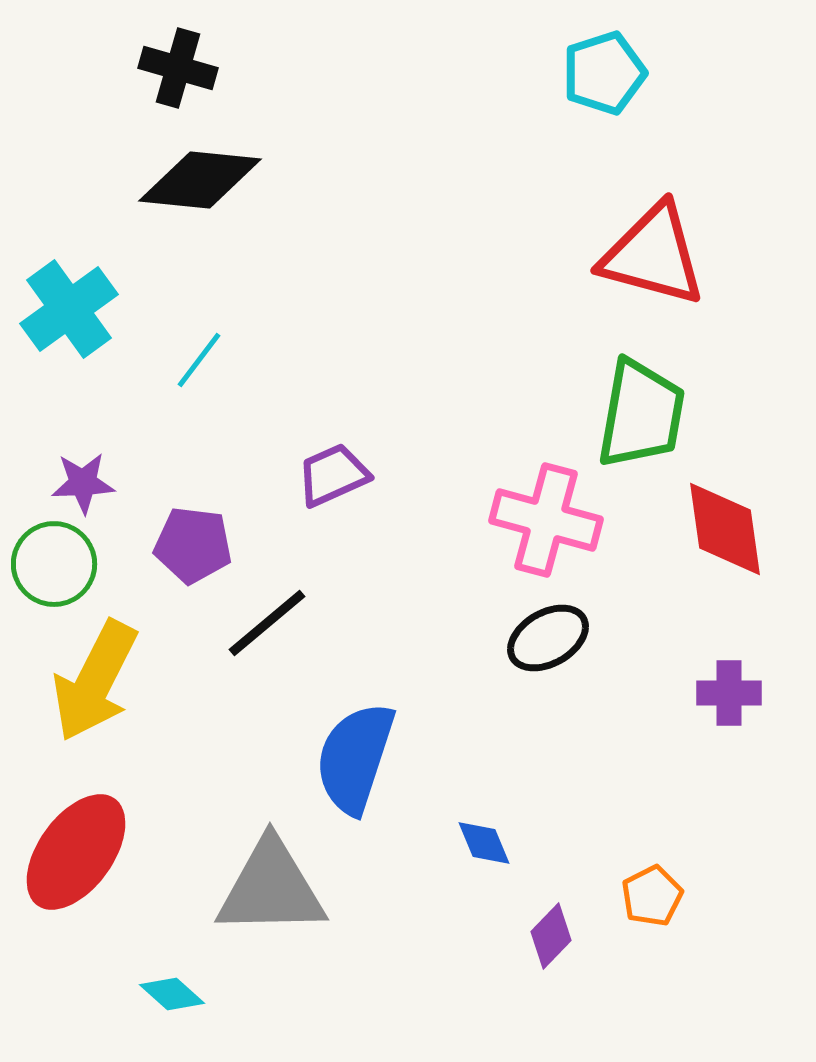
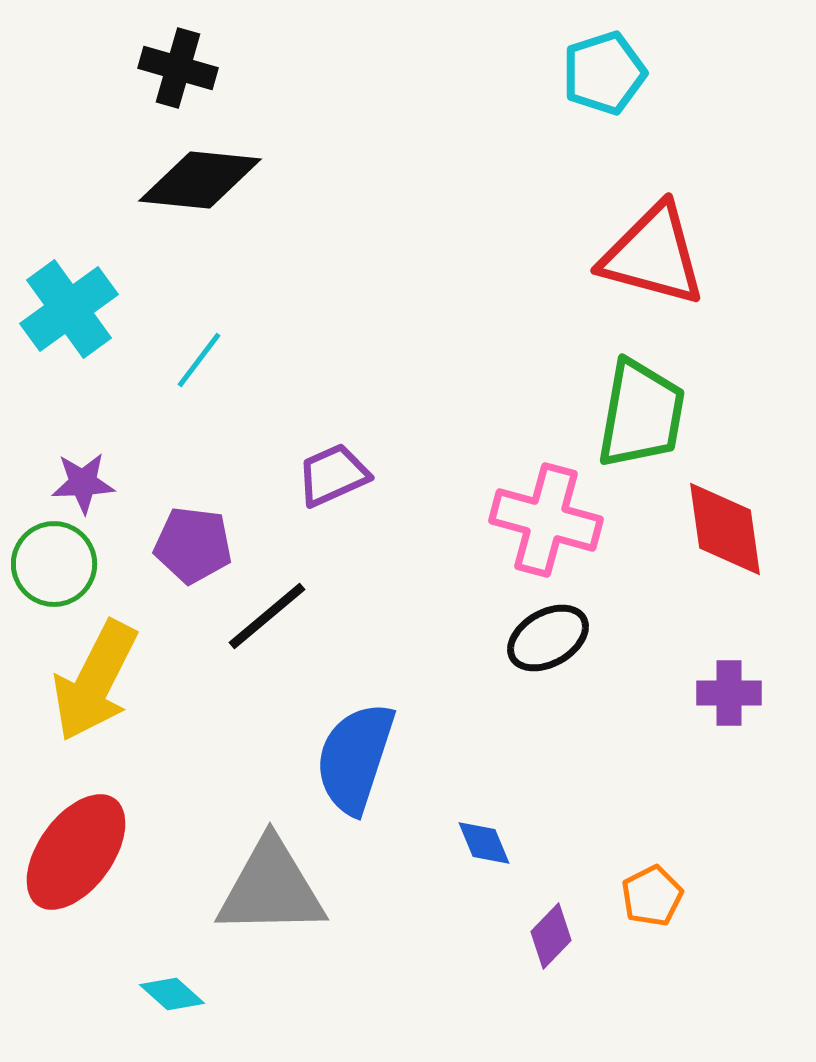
black line: moved 7 px up
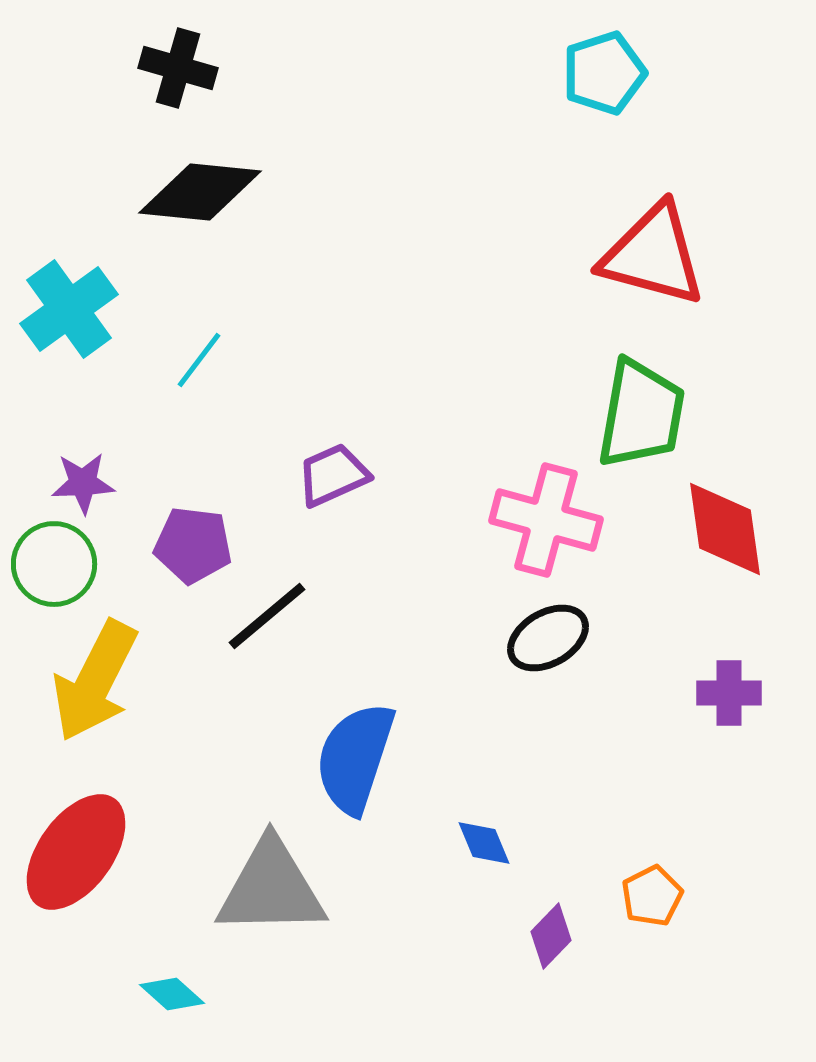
black diamond: moved 12 px down
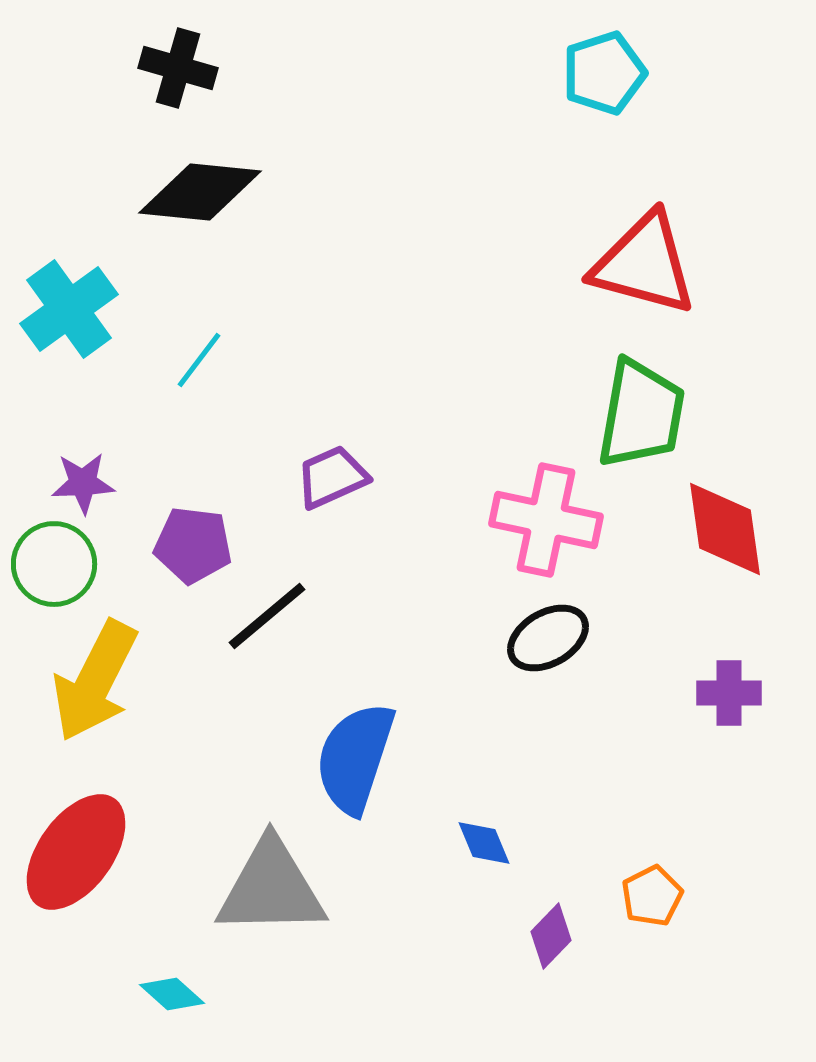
red triangle: moved 9 px left, 9 px down
purple trapezoid: moved 1 px left, 2 px down
pink cross: rotated 3 degrees counterclockwise
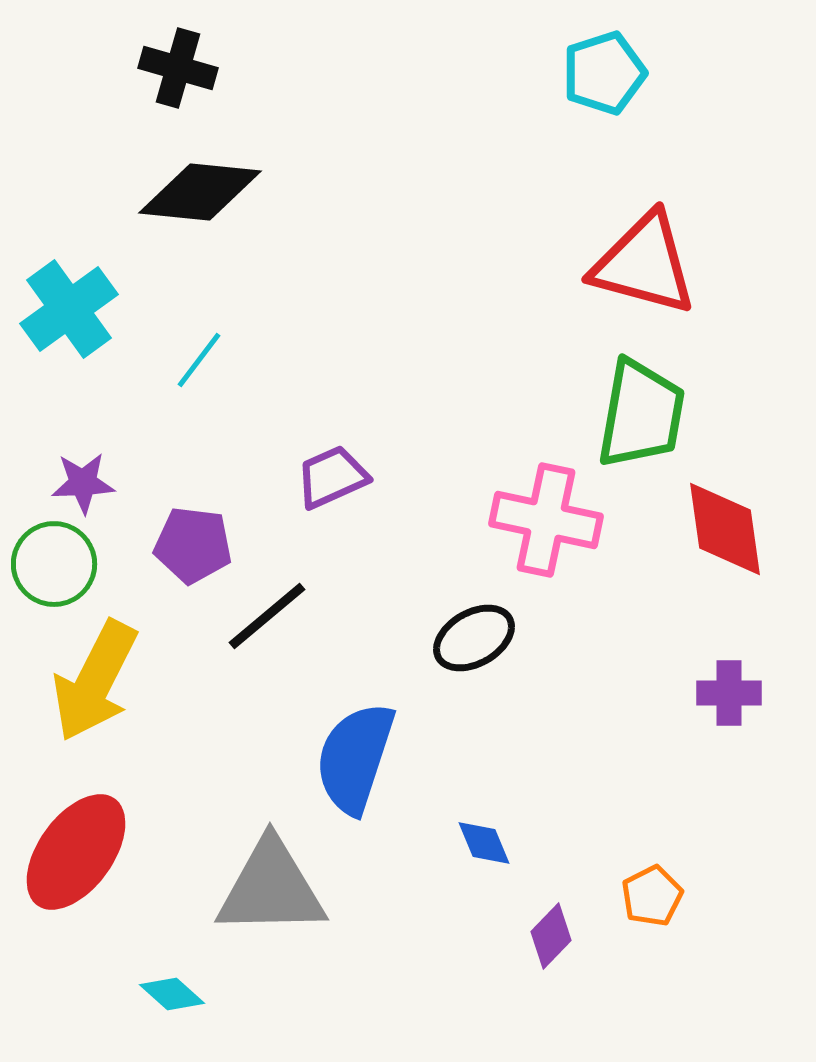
black ellipse: moved 74 px left
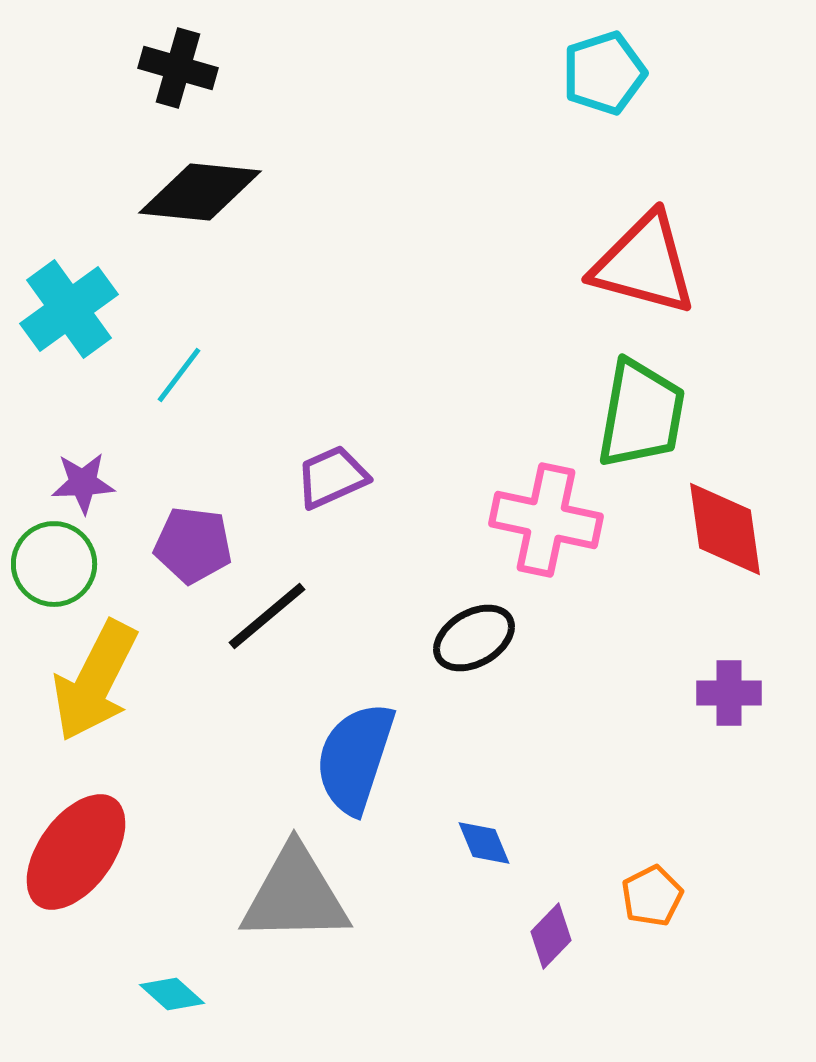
cyan line: moved 20 px left, 15 px down
gray triangle: moved 24 px right, 7 px down
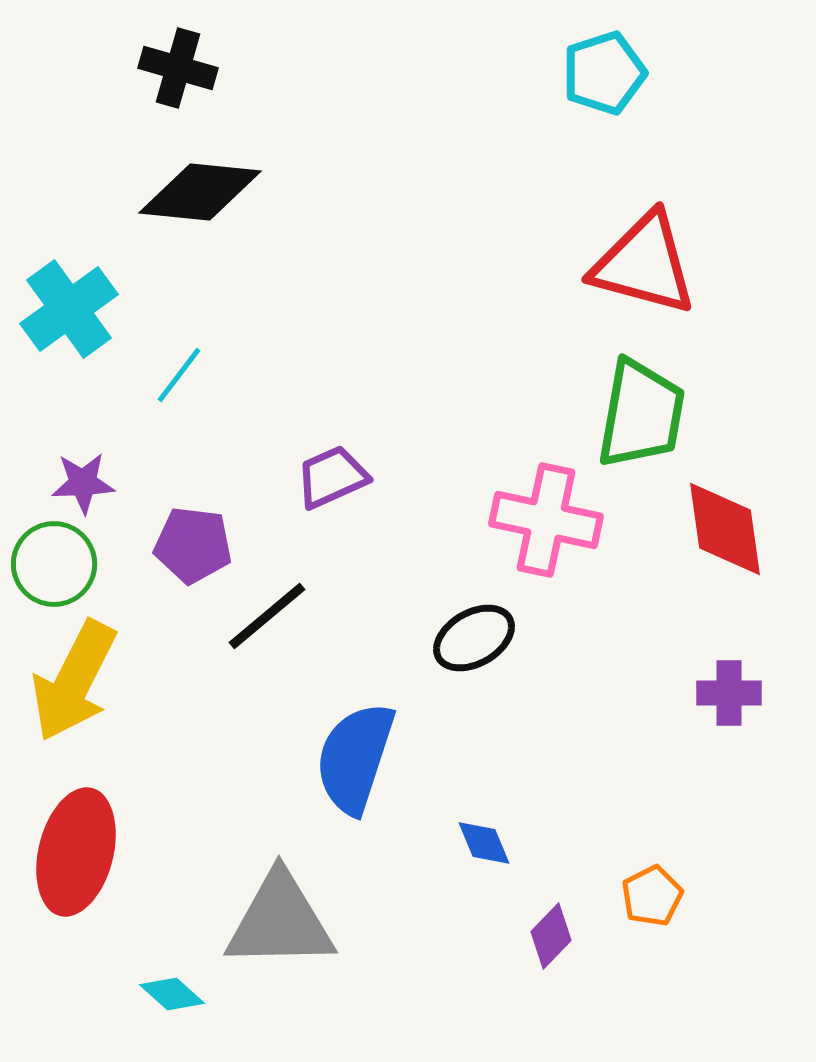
yellow arrow: moved 21 px left
red ellipse: rotated 22 degrees counterclockwise
gray triangle: moved 15 px left, 26 px down
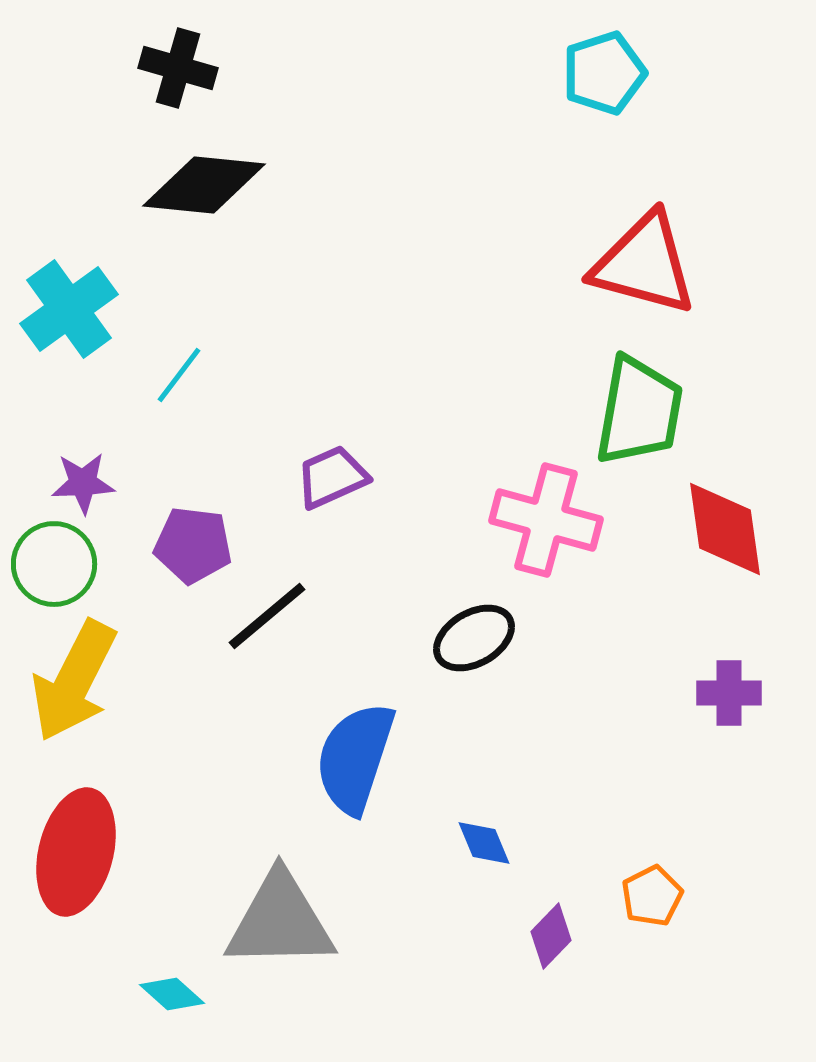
black diamond: moved 4 px right, 7 px up
green trapezoid: moved 2 px left, 3 px up
pink cross: rotated 3 degrees clockwise
